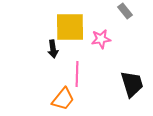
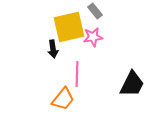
gray rectangle: moved 30 px left
yellow square: moved 1 px left; rotated 12 degrees counterclockwise
pink star: moved 8 px left, 2 px up
black trapezoid: rotated 44 degrees clockwise
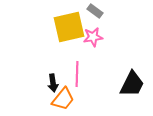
gray rectangle: rotated 14 degrees counterclockwise
black arrow: moved 34 px down
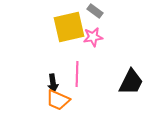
black trapezoid: moved 1 px left, 2 px up
orange trapezoid: moved 5 px left, 1 px down; rotated 75 degrees clockwise
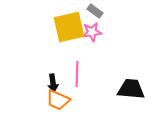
pink star: moved 1 px left, 5 px up
black trapezoid: moved 7 px down; rotated 112 degrees counterclockwise
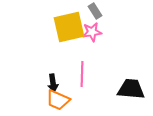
gray rectangle: rotated 21 degrees clockwise
pink line: moved 5 px right
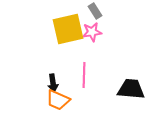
yellow square: moved 1 px left, 2 px down
pink line: moved 2 px right, 1 px down
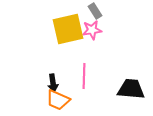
pink star: moved 2 px up
pink line: moved 1 px down
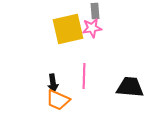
gray rectangle: rotated 28 degrees clockwise
pink star: moved 2 px up
black trapezoid: moved 1 px left, 2 px up
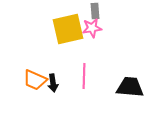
orange trapezoid: moved 23 px left, 20 px up
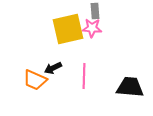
pink star: rotated 12 degrees clockwise
black arrow: moved 15 px up; rotated 72 degrees clockwise
